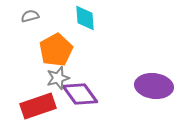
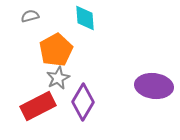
gray star: rotated 10 degrees counterclockwise
purple diamond: moved 3 px right, 8 px down; rotated 66 degrees clockwise
red rectangle: rotated 8 degrees counterclockwise
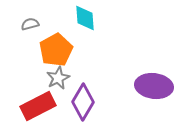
gray semicircle: moved 8 px down
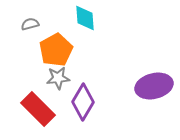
gray star: rotated 20 degrees clockwise
purple ellipse: rotated 21 degrees counterclockwise
red rectangle: moved 3 px down; rotated 72 degrees clockwise
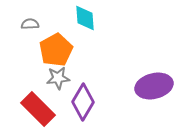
gray semicircle: rotated 12 degrees clockwise
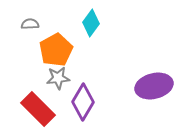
cyan diamond: moved 6 px right, 5 px down; rotated 40 degrees clockwise
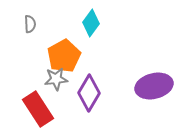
gray semicircle: rotated 90 degrees clockwise
orange pentagon: moved 8 px right, 6 px down
gray star: moved 2 px left, 1 px down
purple diamond: moved 6 px right, 9 px up
red rectangle: rotated 12 degrees clockwise
